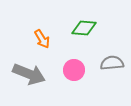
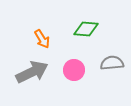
green diamond: moved 2 px right, 1 px down
gray arrow: moved 3 px right, 2 px up; rotated 48 degrees counterclockwise
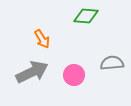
green diamond: moved 13 px up
pink circle: moved 5 px down
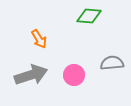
green diamond: moved 3 px right
orange arrow: moved 3 px left
gray arrow: moved 1 px left, 3 px down; rotated 8 degrees clockwise
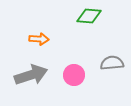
orange arrow: rotated 54 degrees counterclockwise
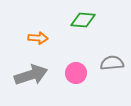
green diamond: moved 6 px left, 4 px down
orange arrow: moved 1 px left, 1 px up
pink circle: moved 2 px right, 2 px up
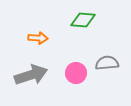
gray semicircle: moved 5 px left
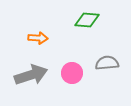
green diamond: moved 4 px right
pink circle: moved 4 px left
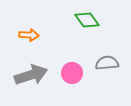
green diamond: rotated 50 degrees clockwise
orange arrow: moved 9 px left, 3 px up
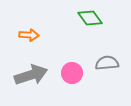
green diamond: moved 3 px right, 2 px up
